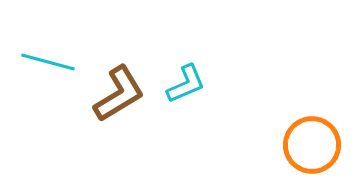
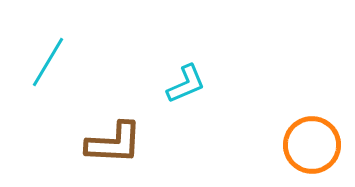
cyan line: rotated 74 degrees counterclockwise
brown L-shape: moved 5 px left, 49 px down; rotated 34 degrees clockwise
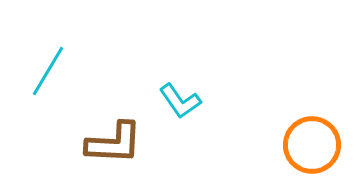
cyan line: moved 9 px down
cyan L-shape: moved 6 px left, 17 px down; rotated 78 degrees clockwise
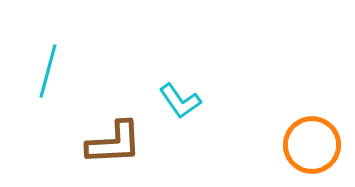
cyan line: rotated 16 degrees counterclockwise
brown L-shape: rotated 6 degrees counterclockwise
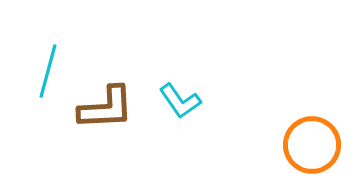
brown L-shape: moved 8 px left, 35 px up
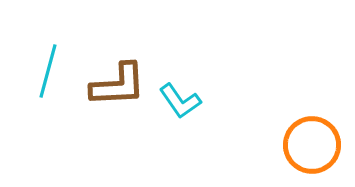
brown L-shape: moved 12 px right, 23 px up
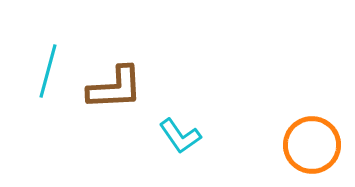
brown L-shape: moved 3 px left, 3 px down
cyan L-shape: moved 35 px down
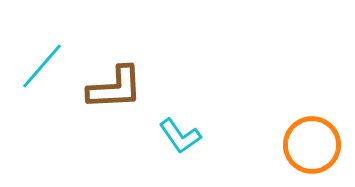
cyan line: moved 6 px left, 5 px up; rotated 26 degrees clockwise
